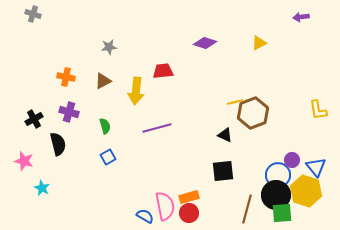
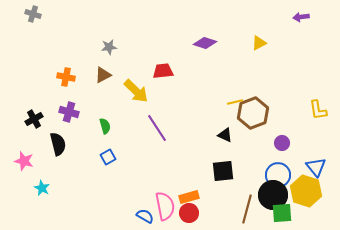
brown triangle: moved 6 px up
yellow arrow: rotated 52 degrees counterclockwise
purple line: rotated 72 degrees clockwise
purple circle: moved 10 px left, 17 px up
black circle: moved 3 px left
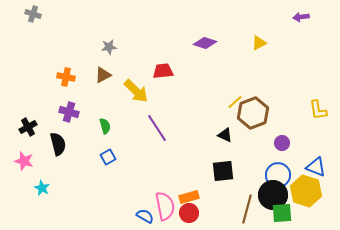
yellow line: rotated 28 degrees counterclockwise
black cross: moved 6 px left, 8 px down
blue triangle: rotated 30 degrees counterclockwise
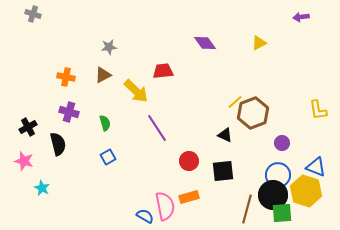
purple diamond: rotated 35 degrees clockwise
green semicircle: moved 3 px up
red circle: moved 52 px up
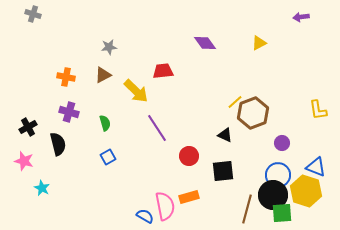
red circle: moved 5 px up
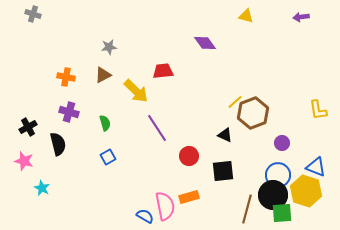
yellow triangle: moved 13 px left, 27 px up; rotated 42 degrees clockwise
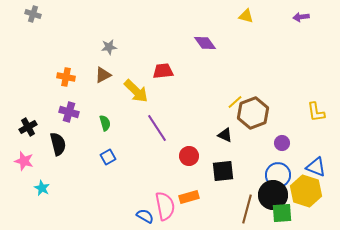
yellow L-shape: moved 2 px left, 2 px down
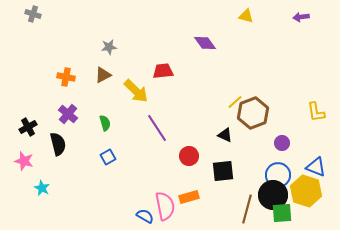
purple cross: moved 1 px left, 2 px down; rotated 24 degrees clockwise
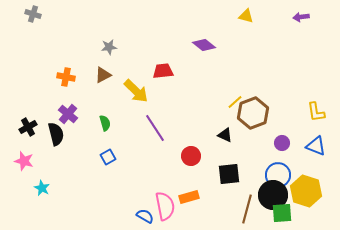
purple diamond: moved 1 px left, 2 px down; rotated 15 degrees counterclockwise
purple line: moved 2 px left
black semicircle: moved 2 px left, 10 px up
red circle: moved 2 px right
blue triangle: moved 21 px up
black square: moved 6 px right, 3 px down
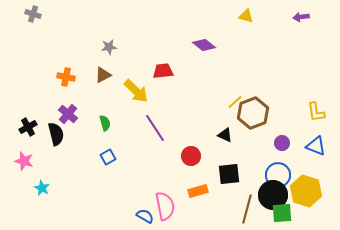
orange rectangle: moved 9 px right, 6 px up
